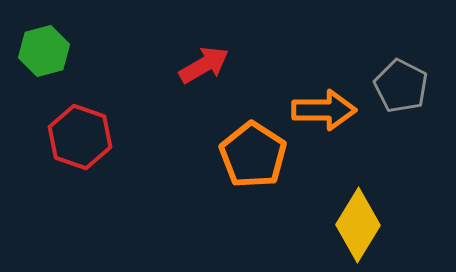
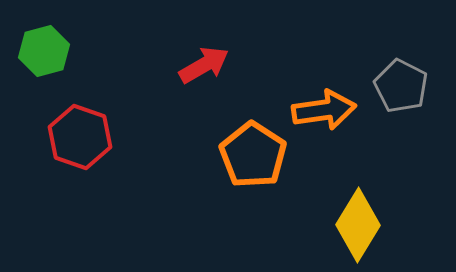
orange arrow: rotated 8 degrees counterclockwise
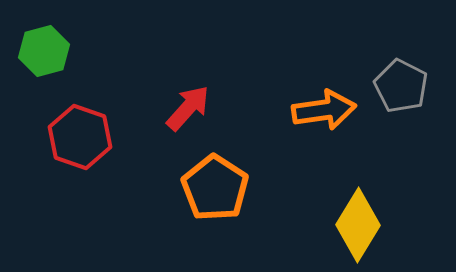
red arrow: moved 16 px left, 43 px down; rotated 18 degrees counterclockwise
orange pentagon: moved 38 px left, 33 px down
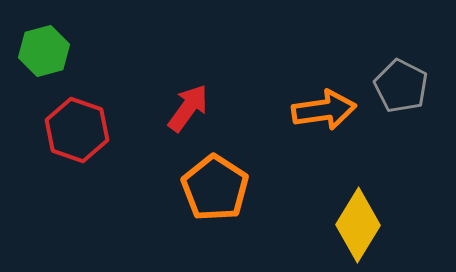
red arrow: rotated 6 degrees counterclockwise
red hexagon: moved 3 px left, 7 px up
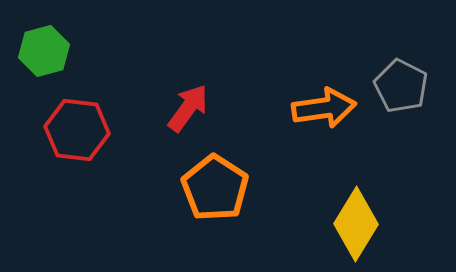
orange arrow: moved 2 px up
red hexagon: rotated 12 degrees counterclockwise
yellow diamond: moved 2 px left, 1 px up
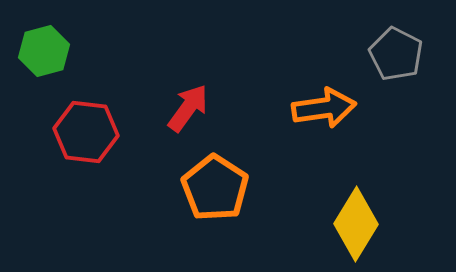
gray pentagon: moved 5 px left, 32 px up
red hexagon: moved 9 px right, 2 px down
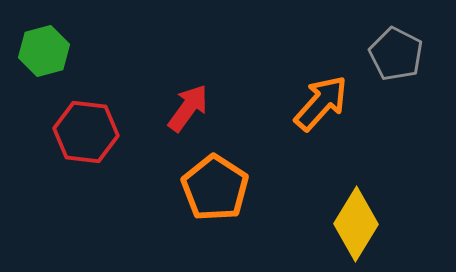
orange arrow: moved 3 px left, 5 px up; rotated 40 degrees counterclockwise
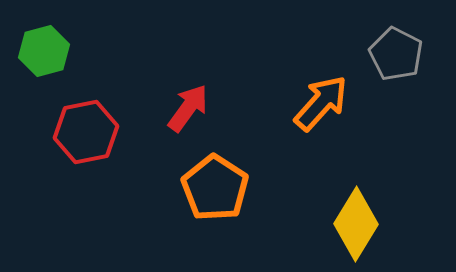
red hexagon: rotated 18 degrees counterclockwise
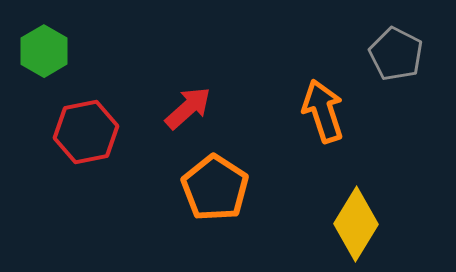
green hexagon: rotated 15 degrees counterclockwise
orange arrow: moved 2 px right, 8 px down; rotated 60 degrees counterclockwise
red arrow: rotated 12 degrees clockwise
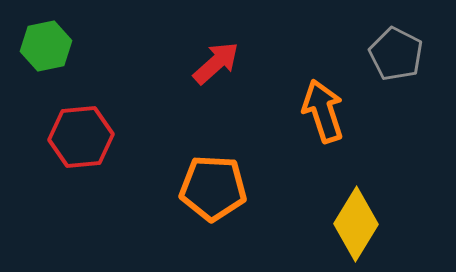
green hexagon: moved 2 px right, 5 px up; rotated 18 degrees clockwise
red arrow: moved 28 px right, 45 px up
red hexagon: moved 5 px left, 5 px down; rotated 6 degrees clockwise
orange pentagon: moved 2 px left; rotated 30 degrees counterclockwise
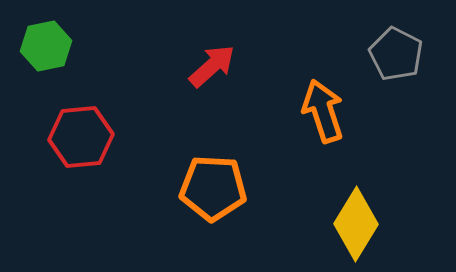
red arrow: moved 4 px left, 3 px down
